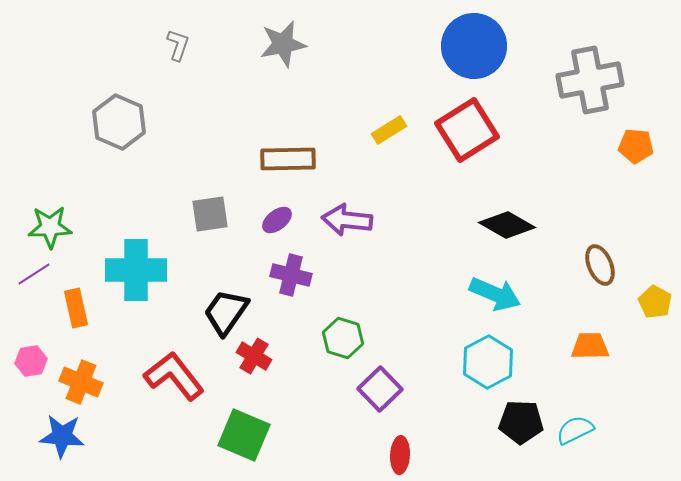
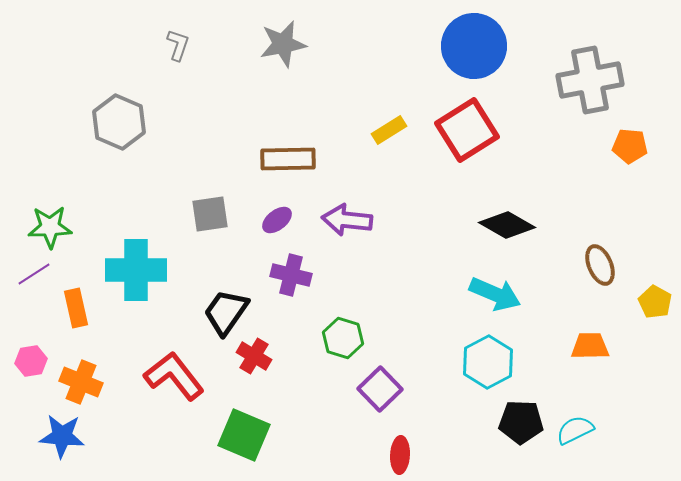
orange pentagon: moved 6 px left
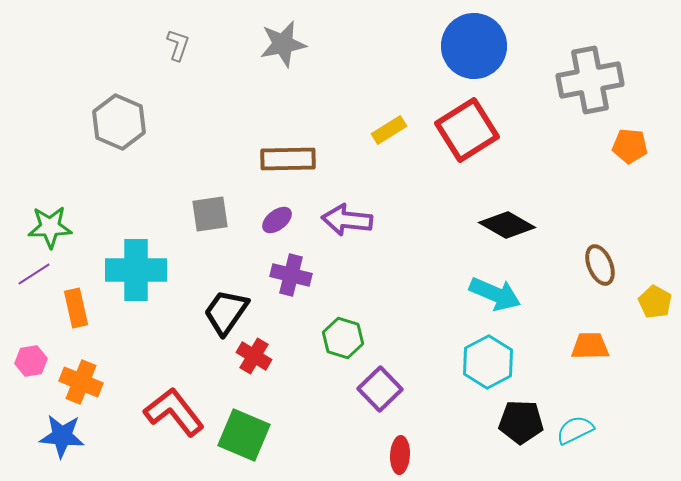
red L-shape: moved 36 px down
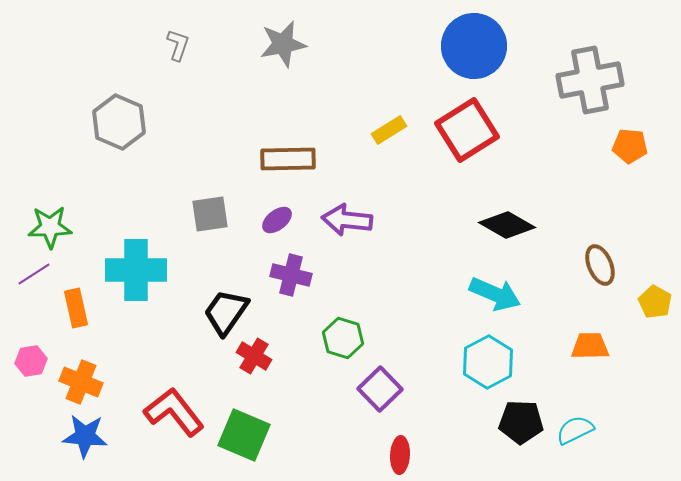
blue star: moved 23 px right
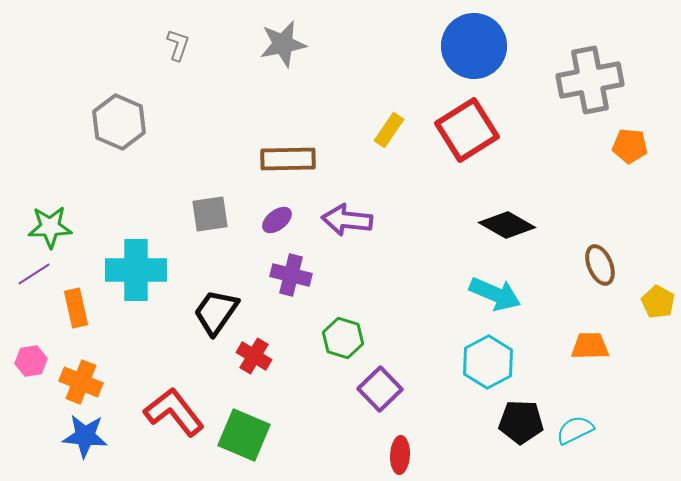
yellow rectangle: rotated 24 degrees counterclockwise
yellow pentagon: moved 3 px right
black trapezoid: moved 10 px left
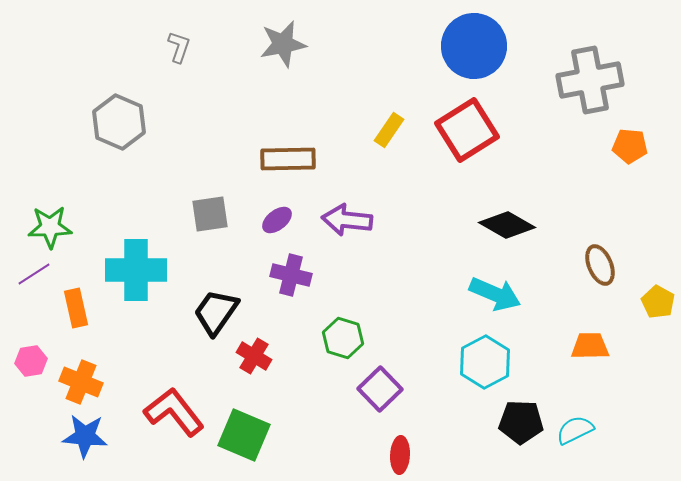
gray L-shape: moved 1 px right, 2 px down
cyan hexagon: moved 3 px left
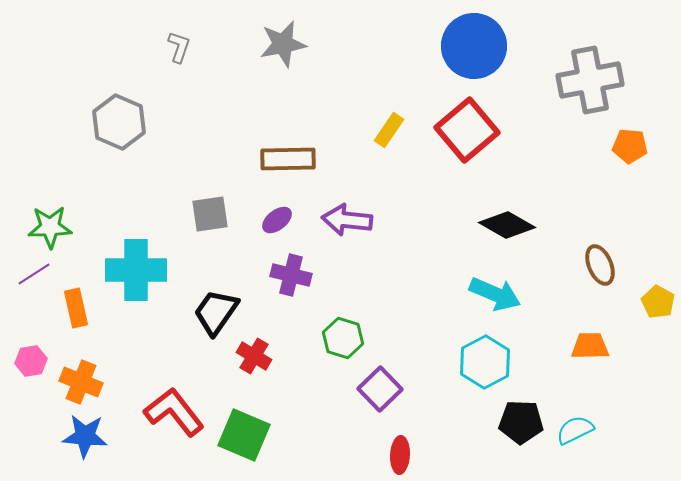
red square: rotated 8 degrees counterclockwise
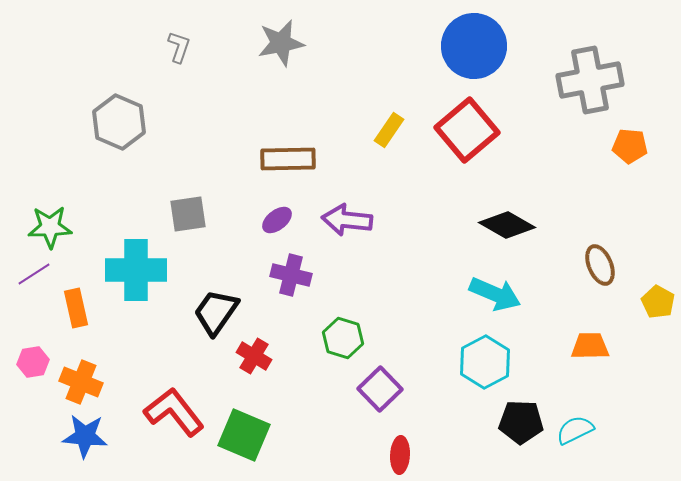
gray star: moved 2 px left, 1 px up
gray square: moved 22 px left
pink hexagon: moved 2 px right, 1 px down
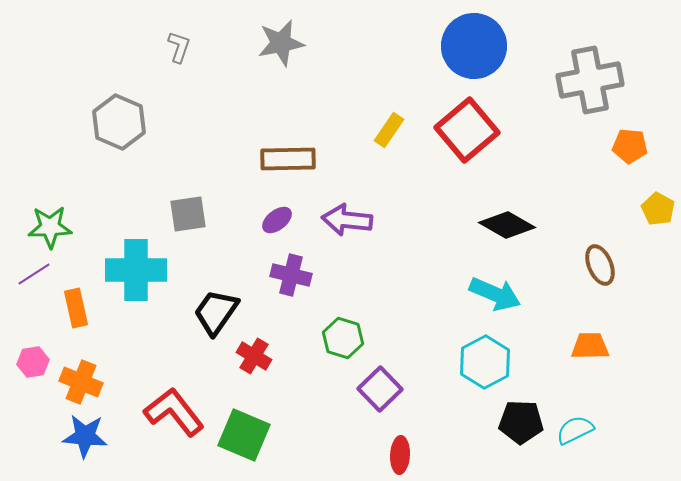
yellow pentagon: moved 93 px up
